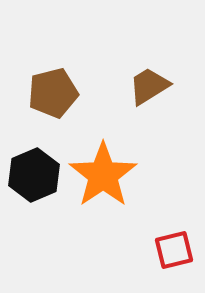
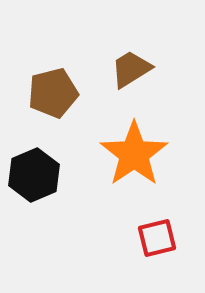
brown trapezoid: moved 18 px left, 17 px up
orange star: moved 31 px right, 21 px up
red square: moved 17 px left, 12 px up
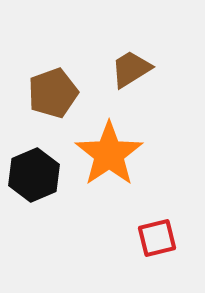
brown pentagon: rotated 6 degrees counterclockwise
orange star: moved 25 px left
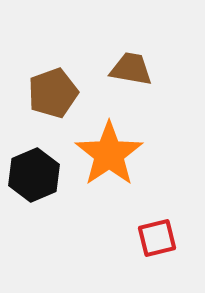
brown trapezoid: rotated 42 degrees clockwise
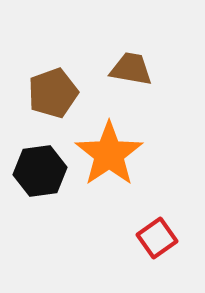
black hexagon: moved 6 px right, 4 px up; rotated 15 degrees clockwise
red square: rotated 21 degrees counterclockwise
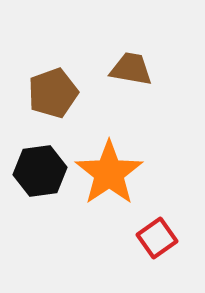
orange star: moved 19 px down
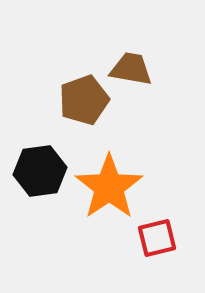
brown pentagon: moved 31 px right, 7 px down
orange star: moved 14 px down
red square: rotated 21 degrees clockwise
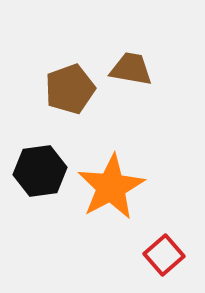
brown pentagon: moved 14 px left, 11 px up
orange star: moved 2 px right; rotated 6 degrees clockwise
red square: moved 7 px right, 17 px down; rotated 27 degrees counterclockwise
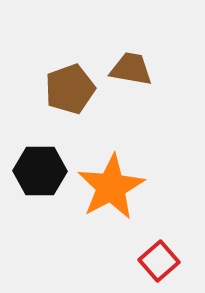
black hexagon: rotated 9 degrees clockwise
red square: moved 5 px left, 6 px down
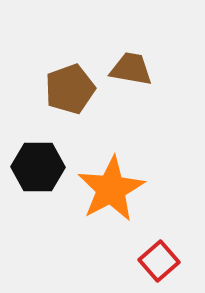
black hexagon: moved 2 px left, 4 px up
orange star: moved 2 px down
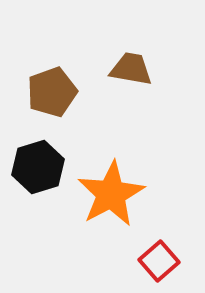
brown pentagon: moved 18 px left, 3 px down
black hexagon: rotated 18 degrees counterclockwise
orange star: moved 5 px down
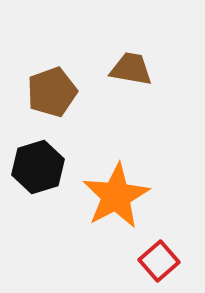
orange star: moved 5 px right, 2 px down
